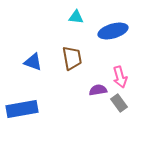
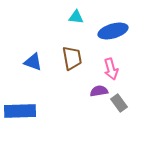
pink arrow: moved 9 px left, 8 px up
purple semicircle: moved 1 px right, 1 px down
blue rectangle: moved 2 px left, 2 px down; rotated 8 degrees clockwise
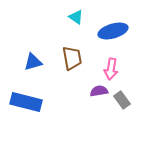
cyan triangle: rotated 28 degrees clockwise
blue triangle: rotated 36 degrees counterclockwise
pink arrow: rotated 25 degrees clockwise
gray rectangle: moved 3 px right, 3 px up
blue rectangle: moved 6 px right, 9 px up; rotated 16 degrees clockwise
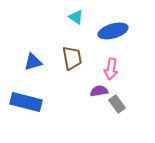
gray rectangle: moved 5 px left, 4 px down
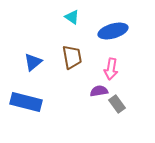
cyan triangle: moved 4 px left
brown trapezoid: moved 1 px up
blue triangle: rotated 24 degrees counterclockwise
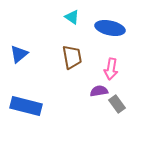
blue ellipse: moved 3 px left, 3 px up; rotated 28 degrees clockwise
blue triangle: moved 14 px left, 8 px up
blue rectangle: moved 4 px down
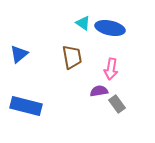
cyan triangle: moved 11 px right, 6 px down
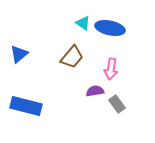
brown trapezoid: rotated 50 degrees clockwise
purple semicircle: moved 4 px left
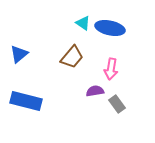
blue rectangle: moved 5 px up
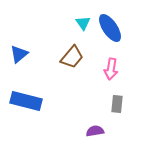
cyan triangle: rotated 21 degrees clockwise
blue ellipse: rotated 44 degrees clockwise
purple semicircle: moved 40 px down
gray rectangle: rotated 42 degrees clockwise
